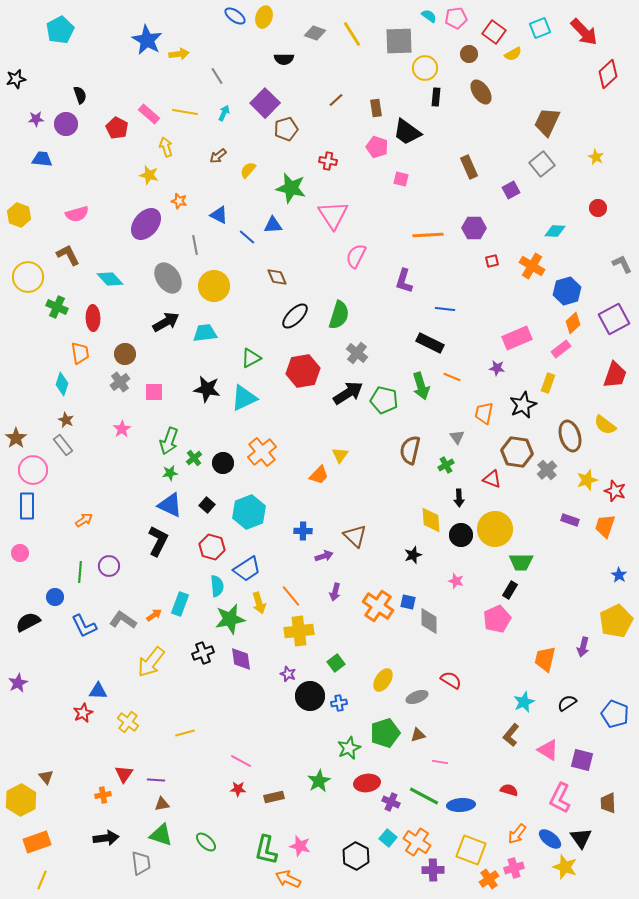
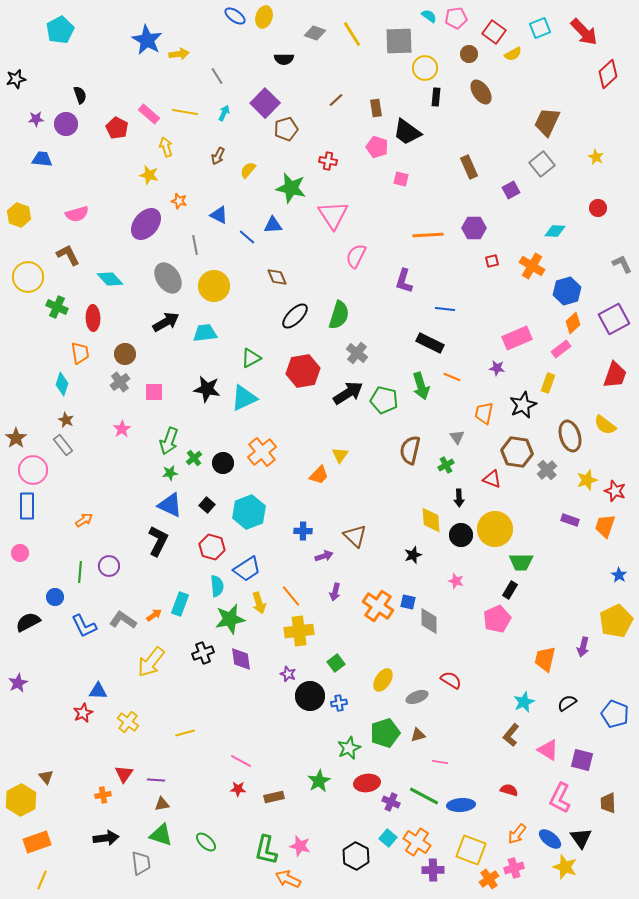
brown arrow at (218, 156): rotated 24 degrees counterclockwise
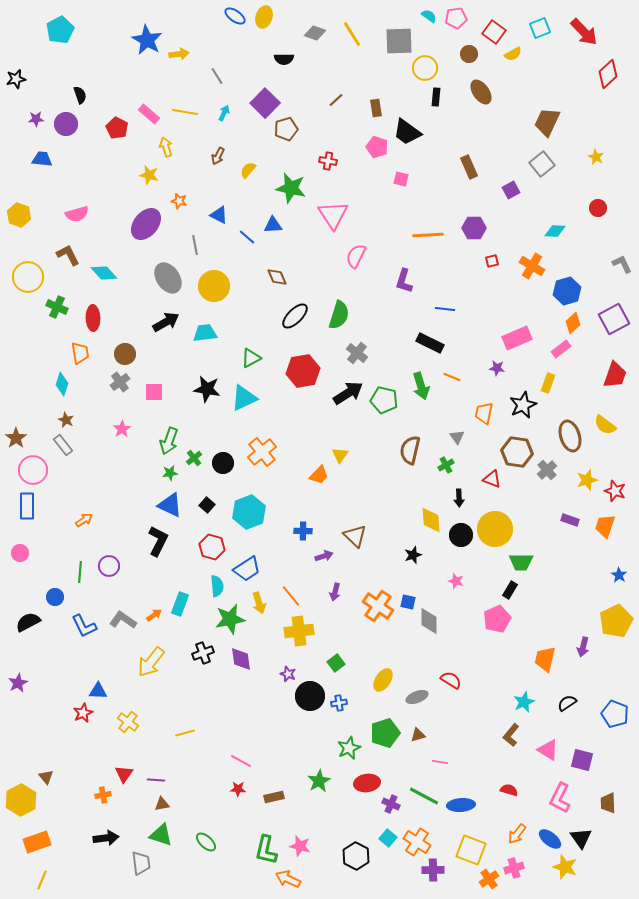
cyan diamond at (110, 279): moved 6 px left, 6 px up
purple cross at (391, 802): moved 2 px down
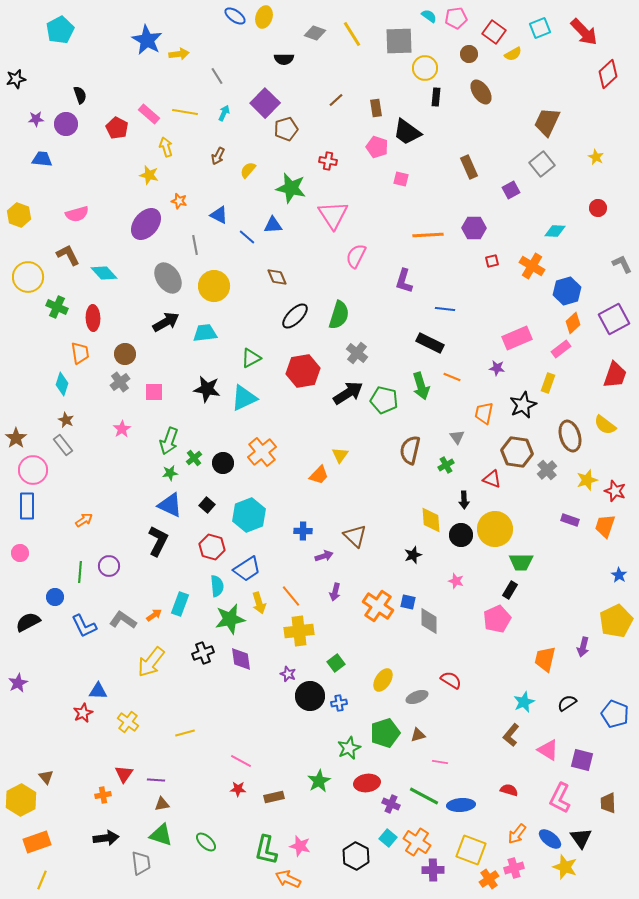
black arrow at (459, 498): moved 5 px right, 2 px down
cyan hexagon at (249, 512): moved 3 px down
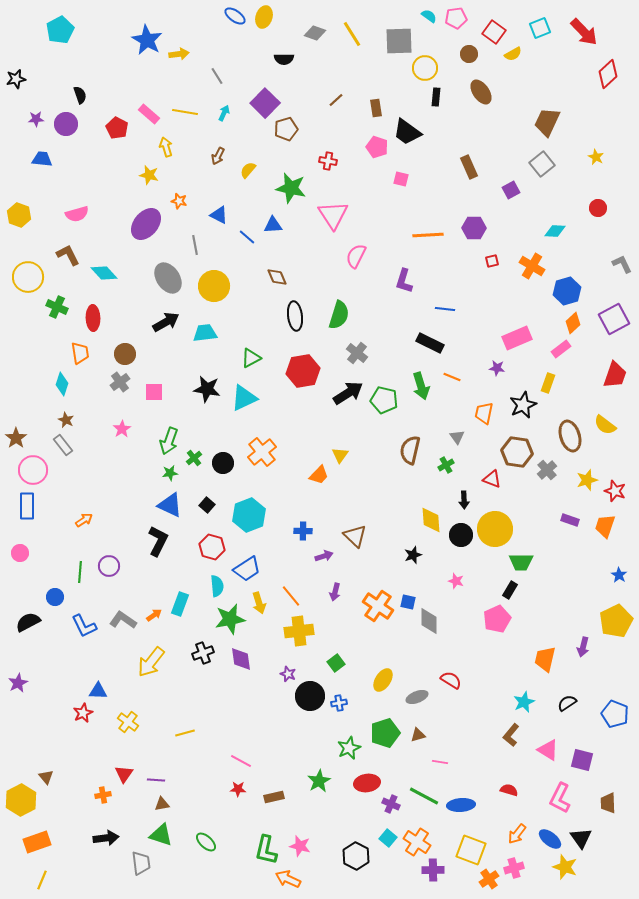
black ellipse at (295, 316): rotated 52 degrees counterclockwise
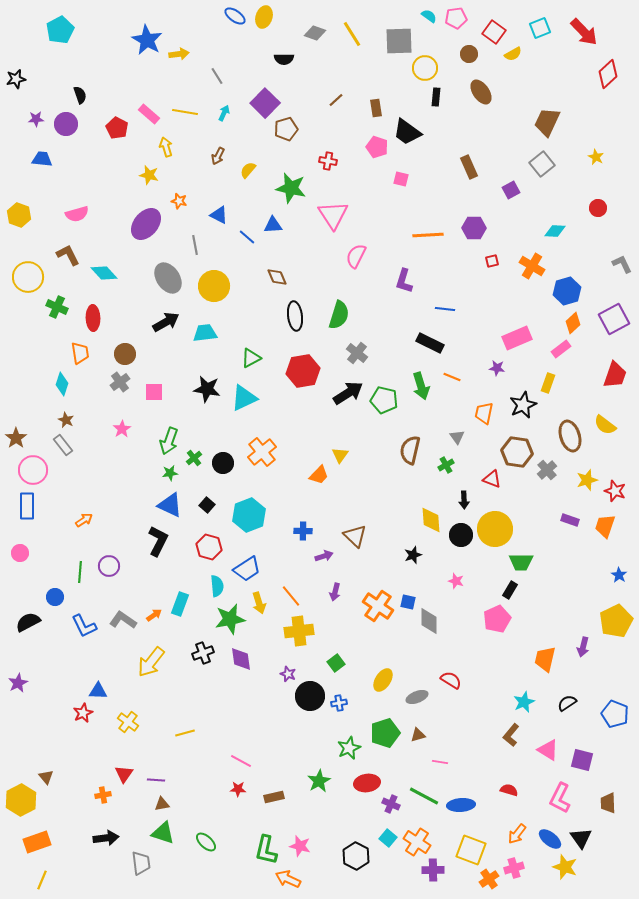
red hexagon at (212, 547): moved 3 px left
green triangle at (161, 835): moved 2 px right, 2 px up
